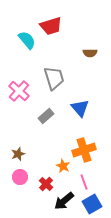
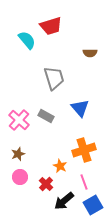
pink cross: moved 29 px down
gray rectangle: rotated 70 degrees clockwise
orange star: moved 3 px left
blue square: moved 1 px right, 1 px down
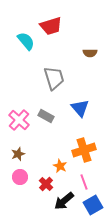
cyan semicircle: moved 1 px left, 1 px down
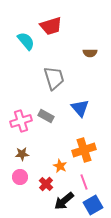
pink cross: moved 2 px right, 1 px down; rotated 30 degrees clockwise
brown star: moved 4 px right; rotated 16 degrees clockwise
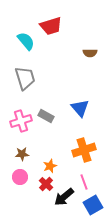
gray trapezoid: moved 29 px left
orange star: moved 10 px left; rotated 24 degrees clockwise
black arrow: moved 4 px up
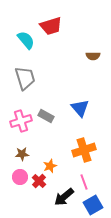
cyan semicircle: moved 1 px up
brown semicircle: moved 3 px right, 3 px down
red cross: moved 7 px left, 3 px up
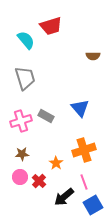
orange star: moved 6 px right, 3 px up; rotated 16 degrees counterclockwise
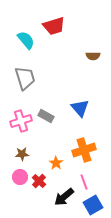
red trapezoid: moved 3 px right
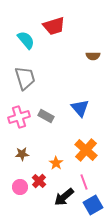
pink cross: moved 2 px left, 4 px up
orange cross: moved 2 px right; rotated 30 degrees counterclockwise
pink circle: moved 10 px down
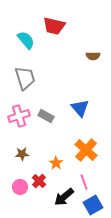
red trapezoid: rotated 30 degrees clockwise
pink cross: moved 1 px up
